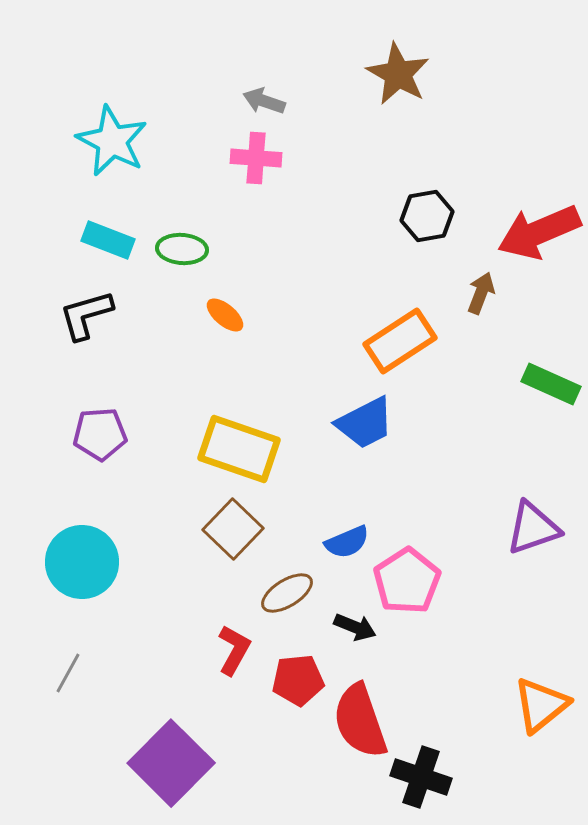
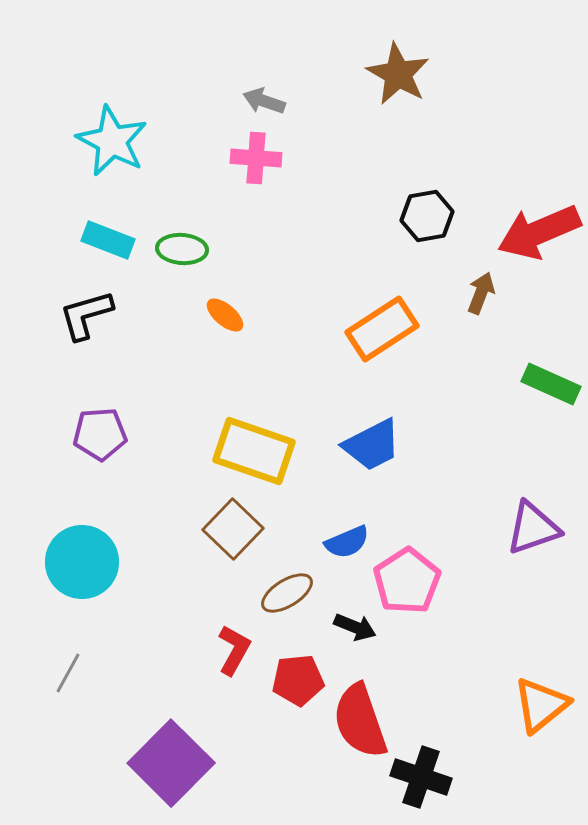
orange rectangle: moved 18 px left, 12 px up
blue trapezoid: moved 7 px right, 22 px down
yellow rectangle: moved 15 px right, 2 px down
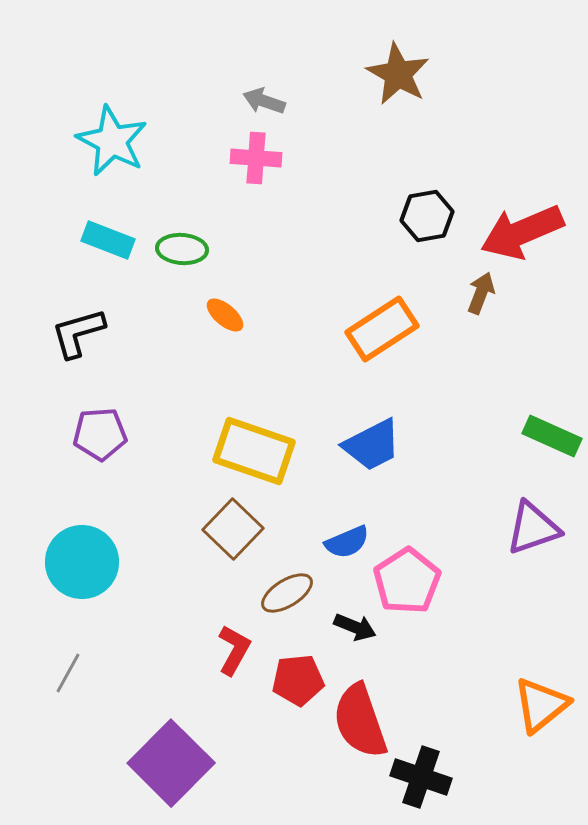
red arrow: moved 17 px left
black L-shape: moved 8 px left, 18 px down
green rectangle: moved 1 px right, 52 px down
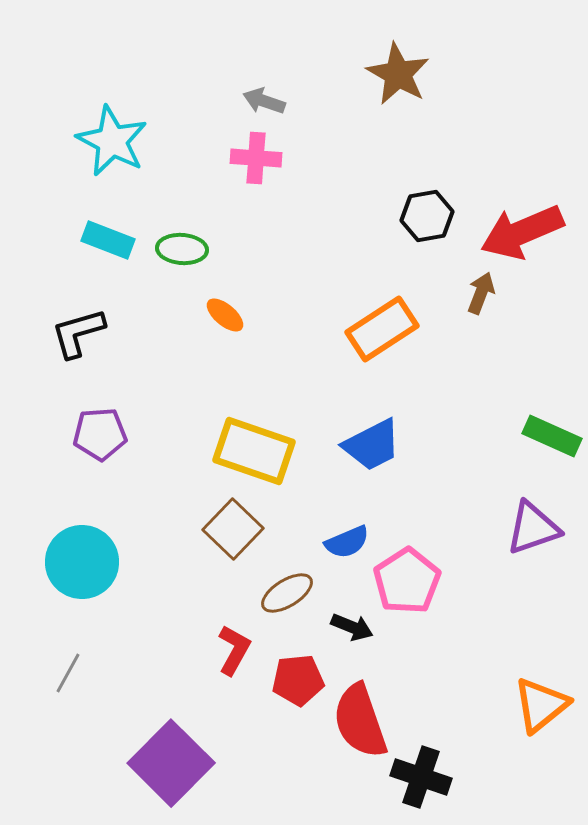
black arrow: moved 3 px left
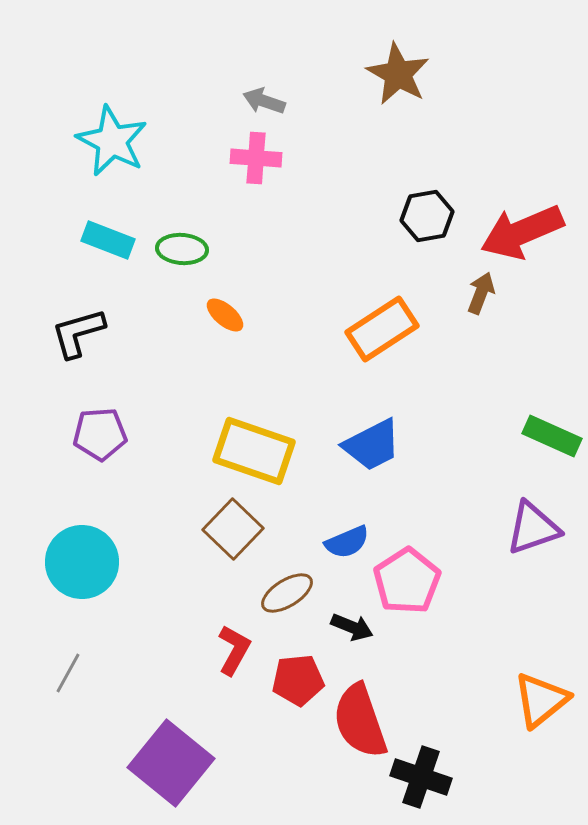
orange triangle: moved 5 px up
purple square: rotated 6 degrees counterclockwise
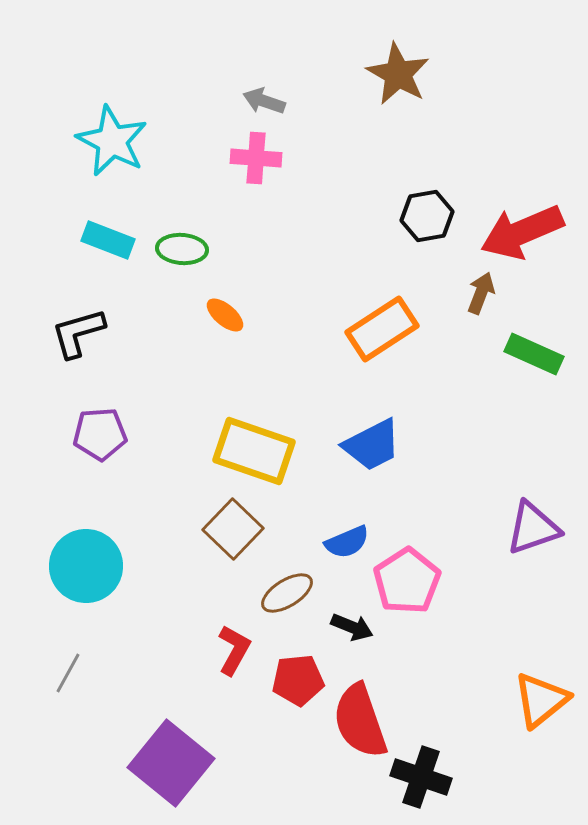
green rectangle: moved 18 px left, 82 px up
cyan circle: moved 4 px right, 4 px down
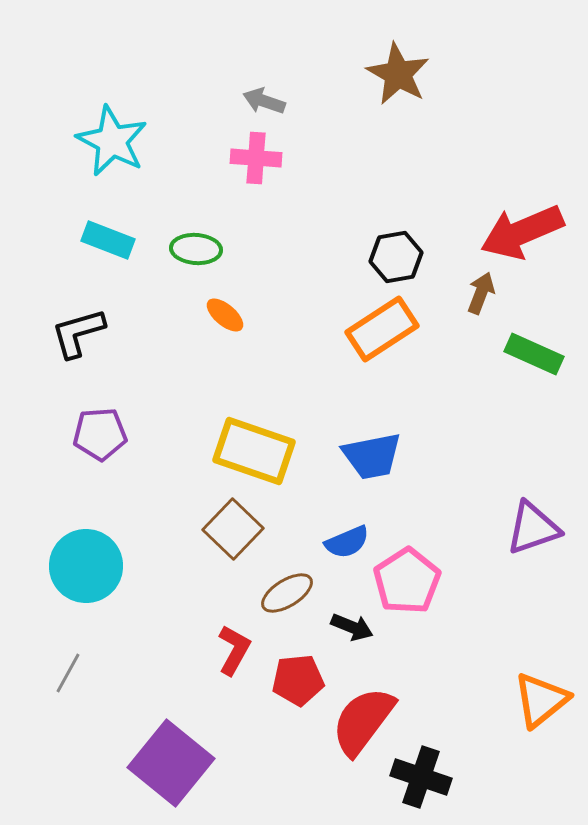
black hexagon: moved 31 px left, 41 px down
green ellipse: moved 14 px right
blue trapezoid: moved 11 px down; rotated 16 degrees clockwise
red semicircle: moved 3 px right; rotated 56 degrees clockwise
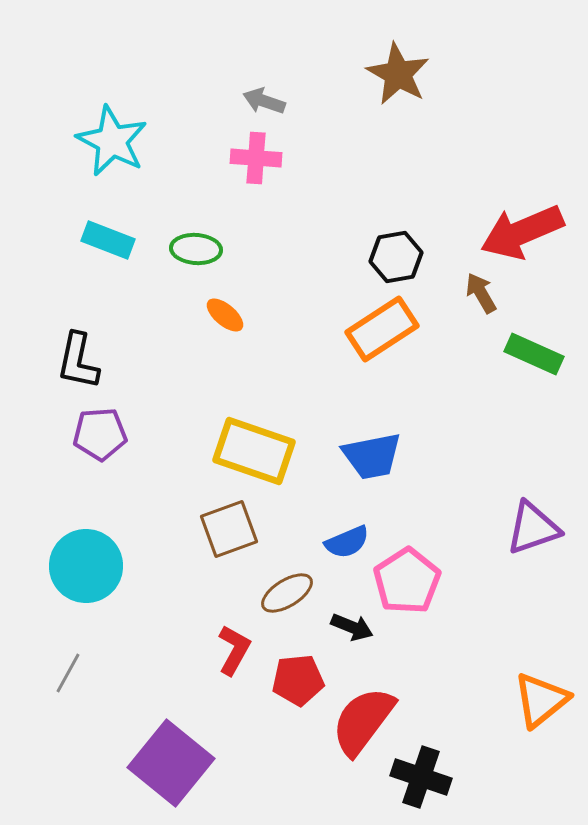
brown arrow: rotated 51 degrees counterclockwise
black L-shape: moved 28 px down; rotated 62 degrees counterclockwise
brown square: moved 4 px left; rotated 26 degrees clockwise
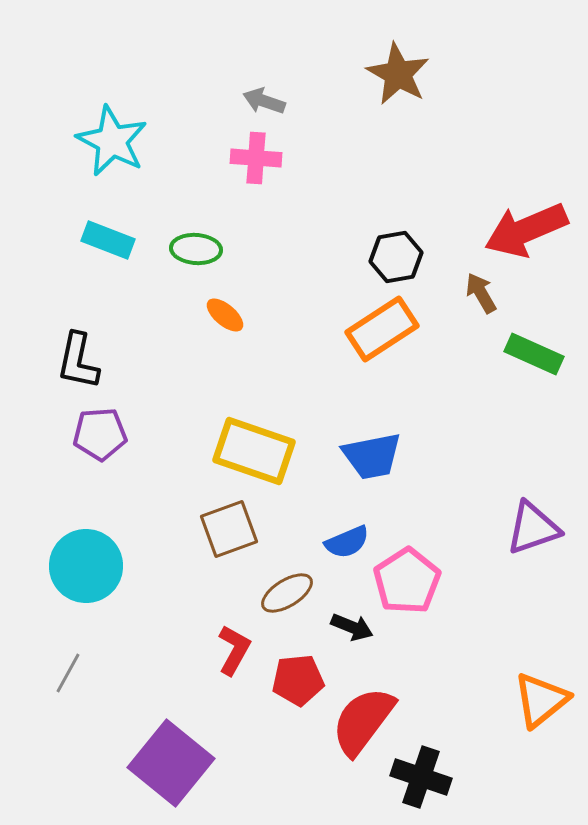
red arrow: moved 4 px right, 2 px up
